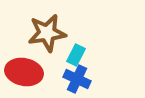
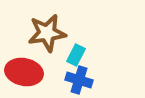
blue cross: moved 2 px right, 1 px down; rotated 8 degrees counterclockwise
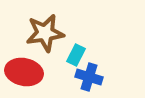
brown star: moved 2 px left
blue cross: moved 10 px right, 3 px up
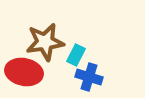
brown star: moved 9 px down
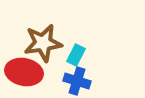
brown star: moved 2 px left, 1 px down
blue cross: moved 12 px left, 4 px down
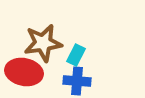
blue cross: rotated 12 degrees counterclockwise
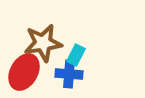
red ellipse: rotated 72 degrees counterclockwise
blue cross: moved 8 px left, 7 px up
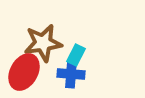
blue cross: moved 2 px right
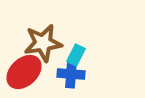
red ellipse: rotated 18 degrees clockwise
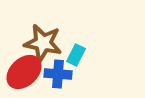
brown star: rotated 21 degrees clockwise
blue cross: moved 13 px left
